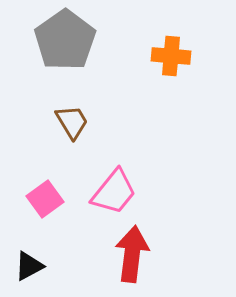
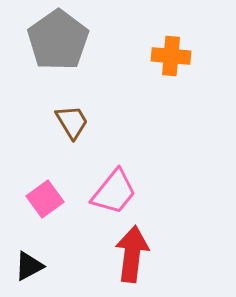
gray pentagon: moved 7 px left
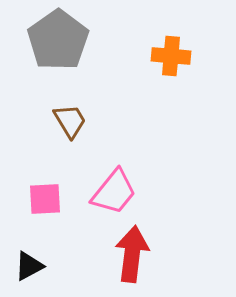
brown trapezoid: moved 2 px left, 1 px up
pink square: rotated 33 degrees clockwise
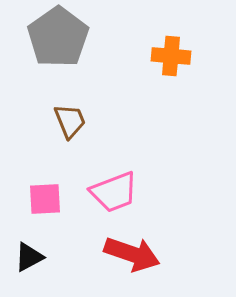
gray pentagon: moved 3 px up
brown trapezoid: rotated 9 degrees clockwise
pink trapezoid: rotated 30 degrees clockwise
red arrow: rotated 102 degrees clockwise
black triangle: moved 9 px up
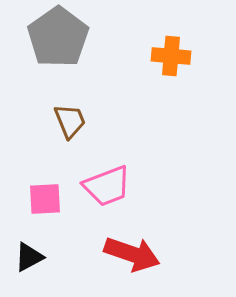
pink trapezoid: moved 7 px left, 6 px up
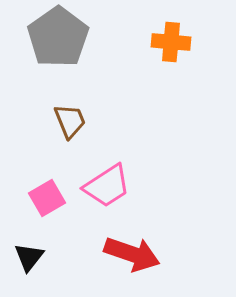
orange cross: moved 14 px up
pink trapezoid: rotated 12 degrees counterclockwise
pink square: moved 2 px right, 1 px up; rotated 27 degrees counterclockwise
black triangle: rotated 24 degrees counterclockwise
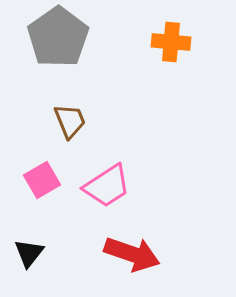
pink square: moved 5 px left, 18 px up
black triangle: moved 4 px up
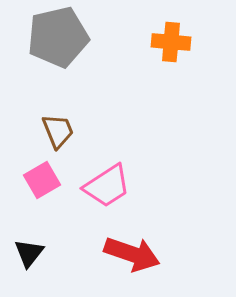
gray pentagon: rotated 22 degrees clockwise
brown trapezoid: moved 12 px left, 10 px down
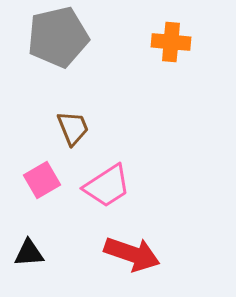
brown trapezoid: moved 15 px right, 3 px up
black triangle: rotated 48 degrees clockwise
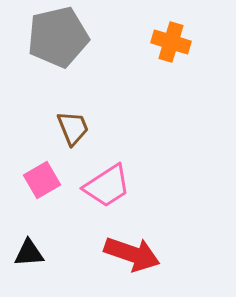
orange cross: rotated 12 degrees clockwise
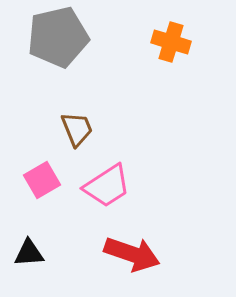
brown trapezoid: moved 4 px right, 1 px down
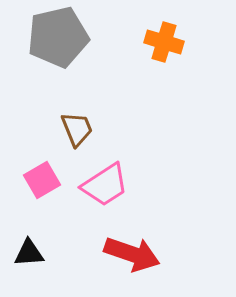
orange cross: moved 7 px left
pink trapezoid: moved 2 px left, 1 px up
